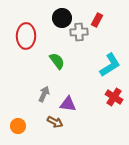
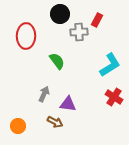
black circle: moved 2 px left, 4 px up
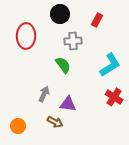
gray cross: moved 6 px left, 9 px down
green semicircle: moved 6 px right, 4 px down
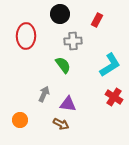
brown arrow: moved 6 px right, 2 px down
orange circle: moved 2 px right, 6 px up
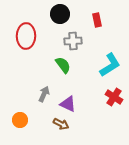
red rectangle: rotated 40 degrees counterclockwise
purple triangle: rotated 18 degrees clockwise
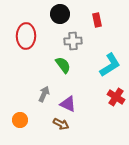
red cross: moved 2 px right
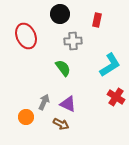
red rectangle: rotated 24 degrees clockwise
red ellipse: rotated 25 degrees counterclockwise
green semicircle: moved 3 px down
gray arrow: moved 8 px down
orange circle: moved 6 px right, 3 px up
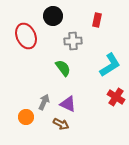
black circle: moved 7 px left, 2 px down
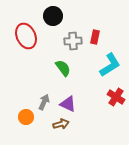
red rectangle: moved 2 px left, 17 px down
brown arrow: rotated 42 degrees counterclockwise
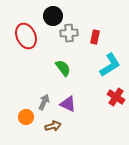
gray cross: moved 4 px left, 8 px up
brown arrow: moved 8 px left, 2 px down
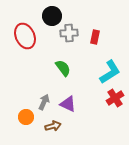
black circle: moved 1 px left
red ellipse: moved 1 px left
cyan L-shape: moved 7 px down
red cross: moved 1 px left, 1 px down; rotated 24 degrees clockwise
